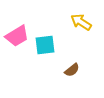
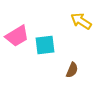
yellow arrow: moved 1 px up
brown semicircle: rotated 28 degrees counterclockwise
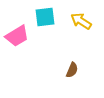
cyan square: moved 28 px up
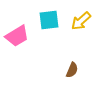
cyan square: moved 4 px right, 3 px down
yellow arrow: rotated 75 degrees counterclockwise
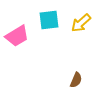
yellow arrow: moved 2 px down
brown semicircle: moved 4 px right, 10 px down
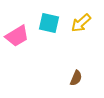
cyan square: moved 3 px down; rotated 20 degrees clockwise
brown semicircle: moved 2 px up
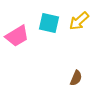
yellow arrow: moved 2 px left, 2 px up
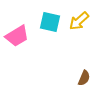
cyan square: moved 1 px right, 1 px up
brown semicircle: moved 8 px right
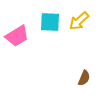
cyan square: rotated 10 degrees counterclockwise
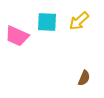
cyan square: moved 3 px left
pink trapezoid: rotated 55 degrees clockwise
